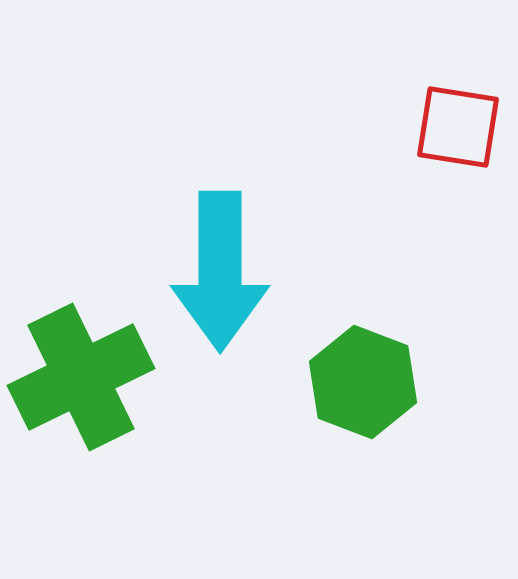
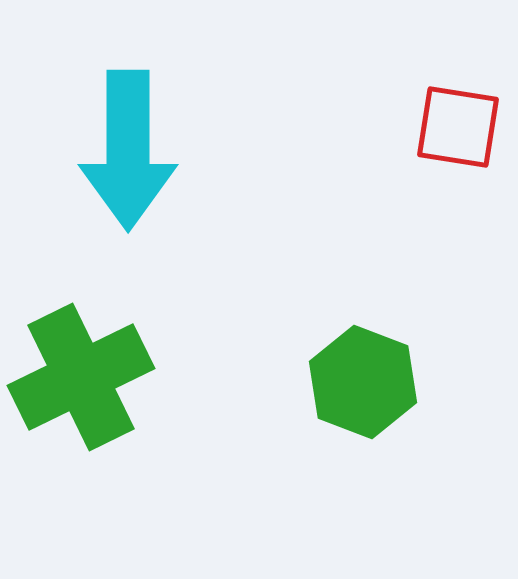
cyan arrow: moved 92 px left, 121 px up
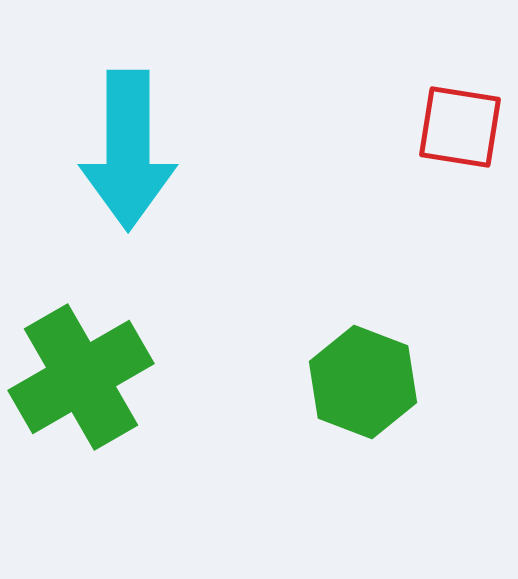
red square: moved 2 px right
green cross: rotated 4 degrees counterclockwise
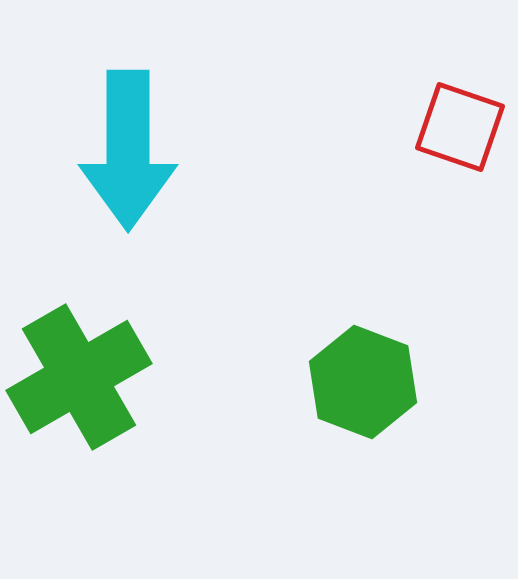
red square: rotated 10 degrees clockwise
green cross: moved 2 px left
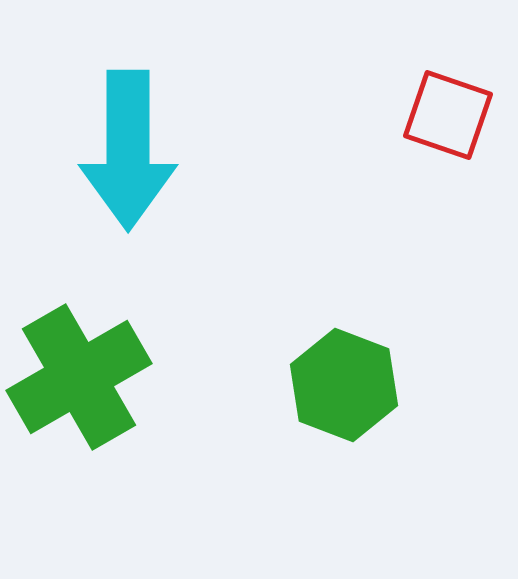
red square: moved 12 px left, 12 px up
green hexagon: moved 19 px left, 3 px down
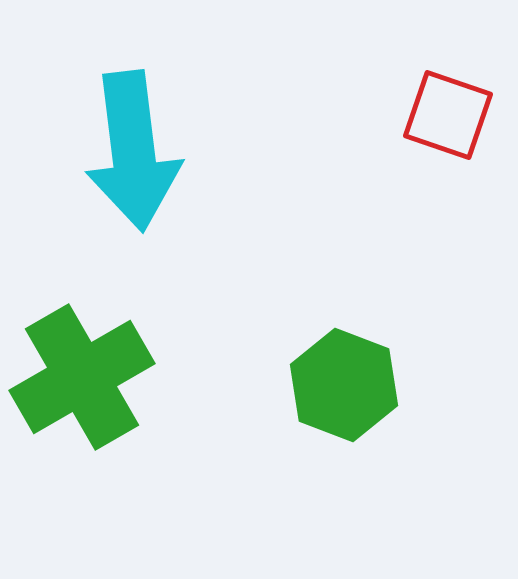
cyan arrow: moved 5 px right, 1 px down; rotated 7 degrees counterclockwise
green cross: moved 3 px right
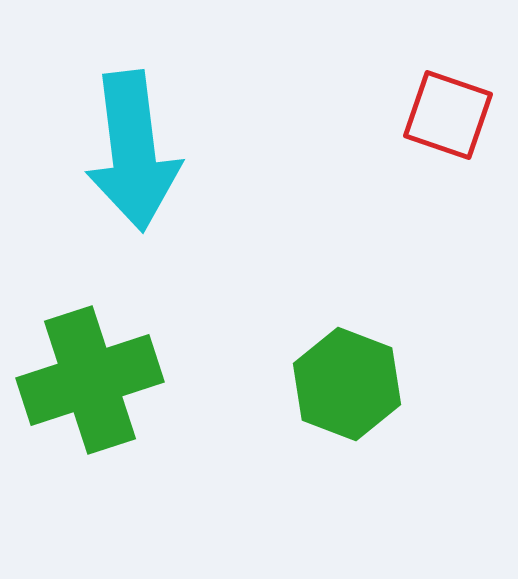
green cross: moved 8 px right, 3 px down; rotated 12 degrees clockwise
green hexagon: moved 3 px right, 1 px up
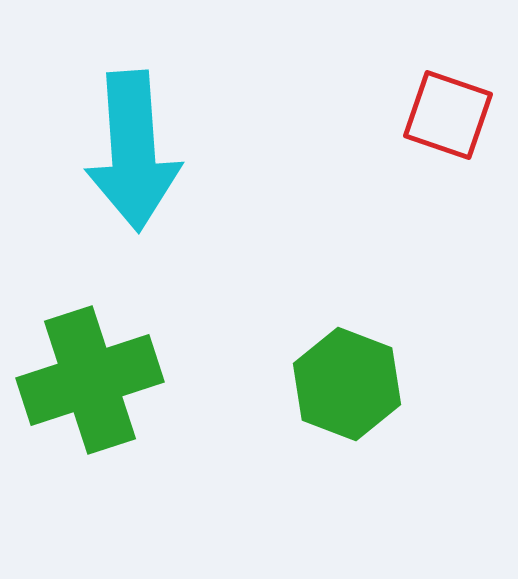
cyan arrow: rotated 3 degrees clockwise
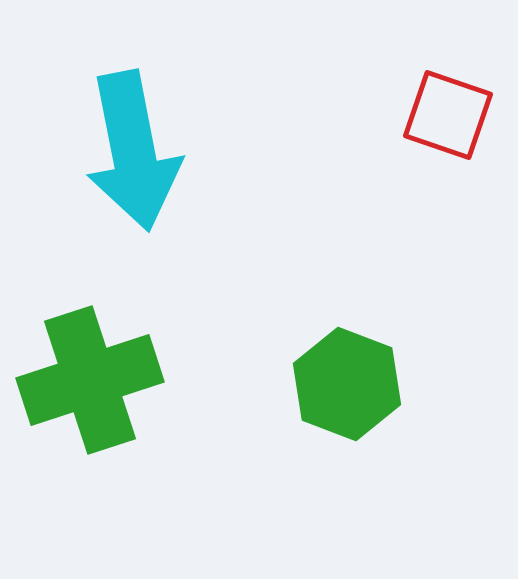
cyan arrow: rotated 7 degrees counterclockwise
